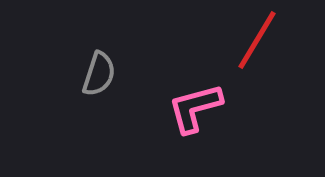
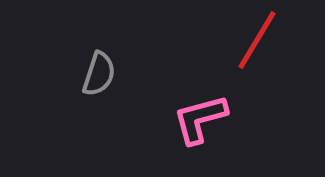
pink L-shape: moved 5 px right, 11 px down
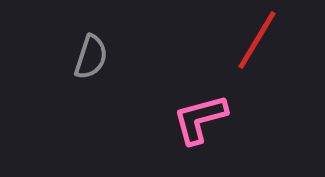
gray semicircle: moved 8 px left, 17 px up
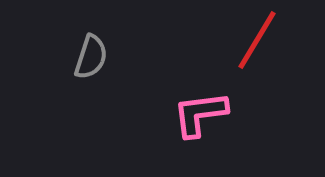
pink L-shape: moved 5 px up; rotated 8 degrees clockwise
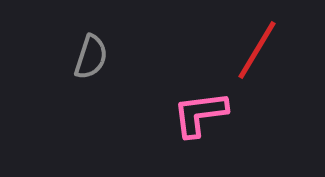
red line: moved 10 px down
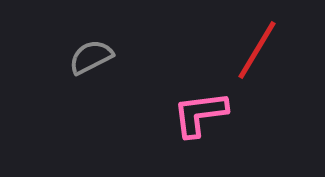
gray semicircle: rotated 135 degrees counterclockwise
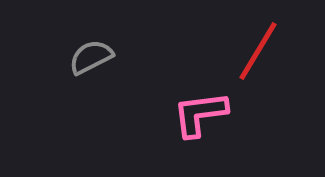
red line: moved 1 px right, 1 px down
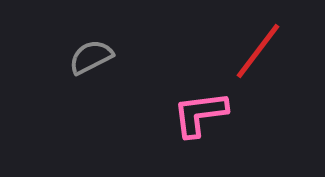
red line: rotated 6 degrees clockwise
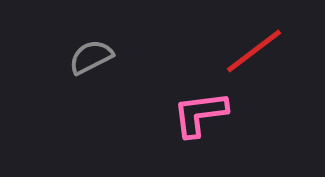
red line: moved 4 px left; rotated 16 degrees clockwise
